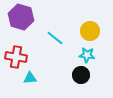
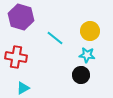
cyan triangle: moved 7 px left, 10 px down; rotated 24 degrees counterclockwise
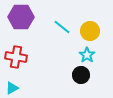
purple hexagon: rotated 15 degrees counterclockwise
cyan line: moved 7 px right, 11 px up
cyan star: rotated 28 degrees clockwise
cyan triangle: moved 11 px left
